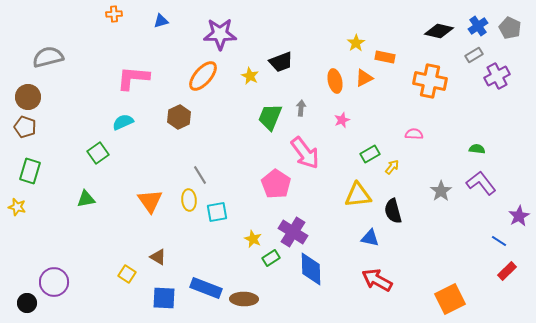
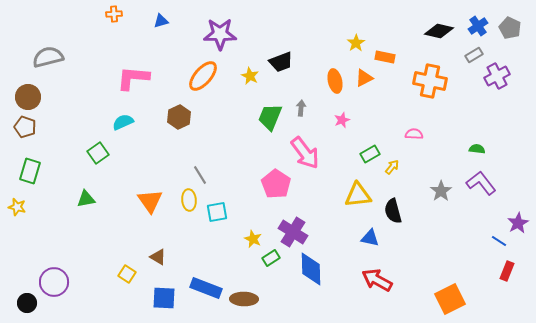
purple star at (519, 216): moved 1 px left, 7 px down
red rectangle at (507, 271): rotated 24 degrees counterclockwise
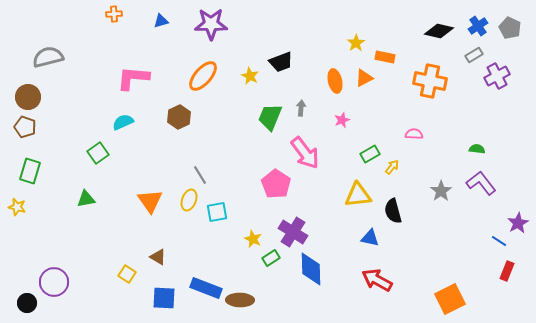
purple star at (220, 34): moved 9 px left, 10 px up
yellow ellipse at (189, 200): rotated 25 degrees clockwise
brown ellipse at (244, 299): moved 4 px left, 1 px down
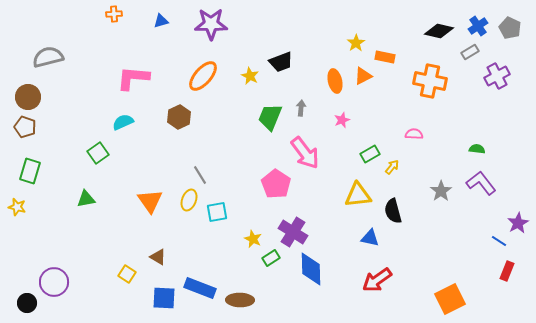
gray rectangle at (474, 55): moved 4 px left, 3 px up
orange triangle at (364, 78): moved 1 px left, 2 px up
red arrow at (377, 280): rotated 64 degrees counterclockwise
blue rectangle at (206, 288): moved 6 px left
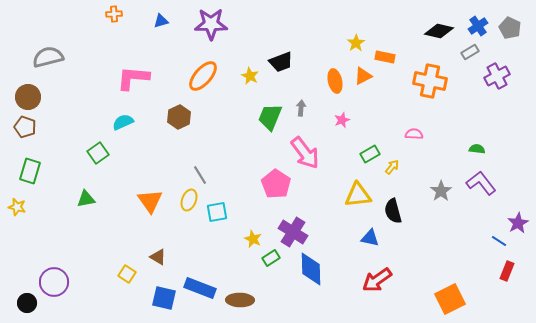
blue square at (164, 298): rotated 10 degrees clockwise
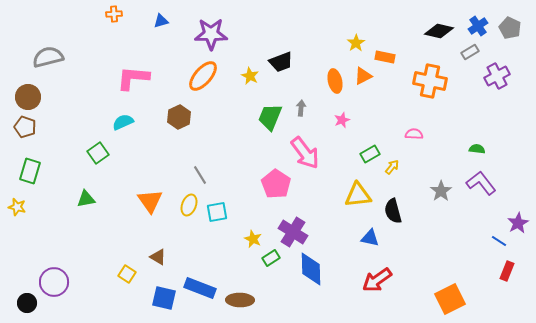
purple star at (211, 24): moved 10 px down
yellow ellipse at (189, 200): moved 5 px down
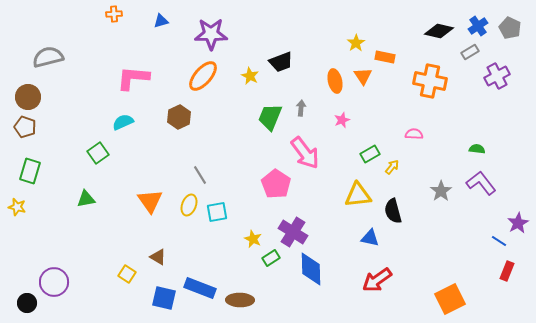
orange triangle at (363, 76): rotated 36 degrees counterclockwise
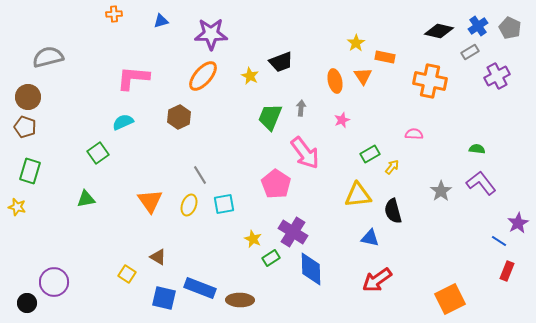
cyan square at (217, 212): moved 7 px right, 8 px up
